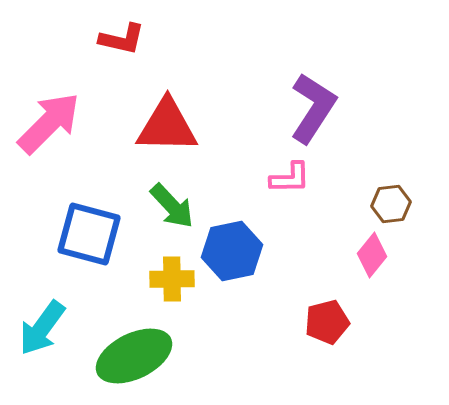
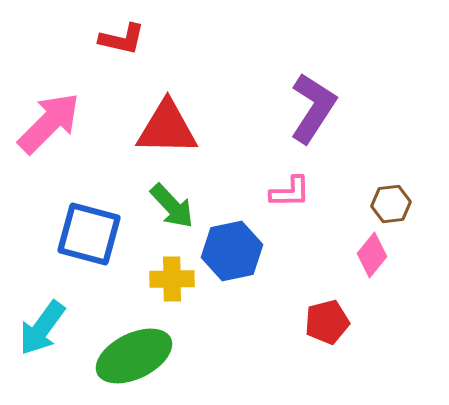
red triangle: moved 2 px down
pink L-shape: moved 14 px down
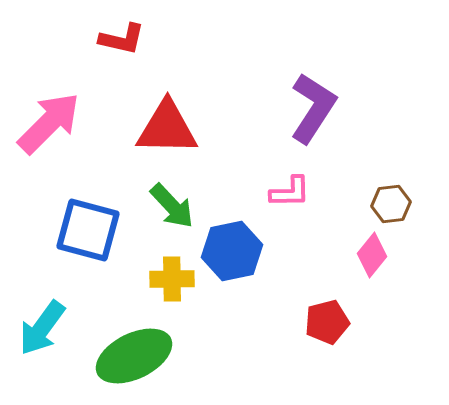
blue square: moved 1 px left, 4 px up
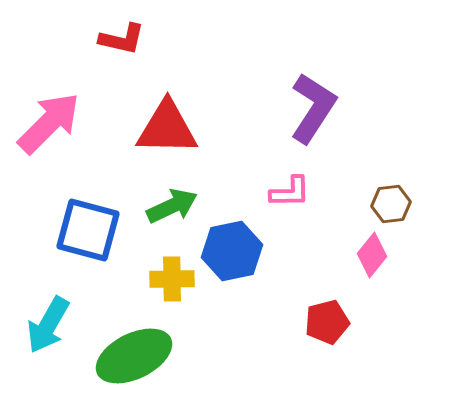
green arrow: rotated 72 degrees counterclockwise
cyan arrow: moved 6 px right, 3 px up; rotated 6 degrees counterclockwise
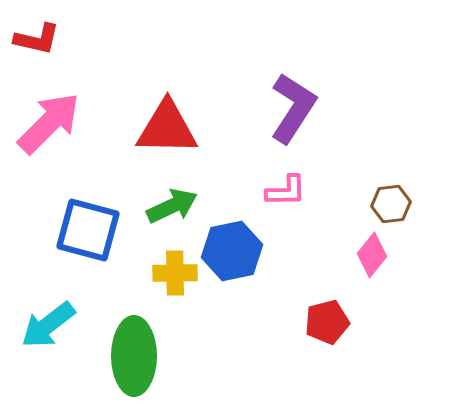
red L-shape: moved 85 px left
purple L-shape: moved 20 px left
pink L-shape: moved 4 px left, 1 px up
yellow cross: moved 3 px right, 6 px up
cyan arrow: rotated 22 degrees clockwise
green ellipse: rotated 64 degrees counterclockwise
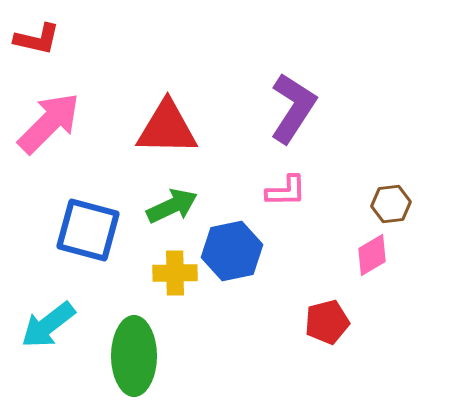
pink diamond: rotated 21 degrees clockwise
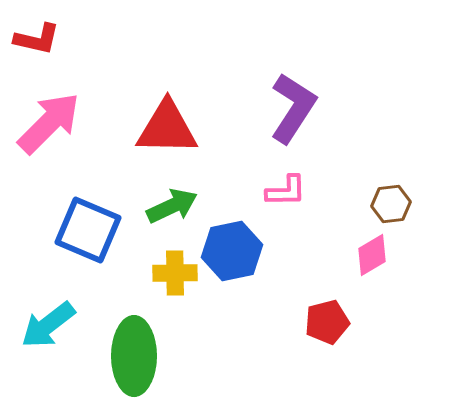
blue square: rotated 8 degrees clockwise
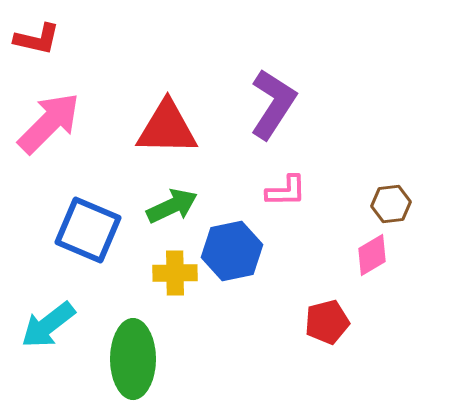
purple L-shape: moved 20 px left, 4 px up
green ellipse: moved 1 px left, 3 px down
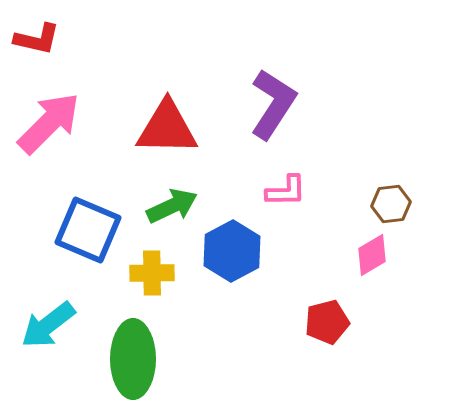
blue hexagon: rotated 16 degrees counterclockwise
yellow cross: moved 23 px left
